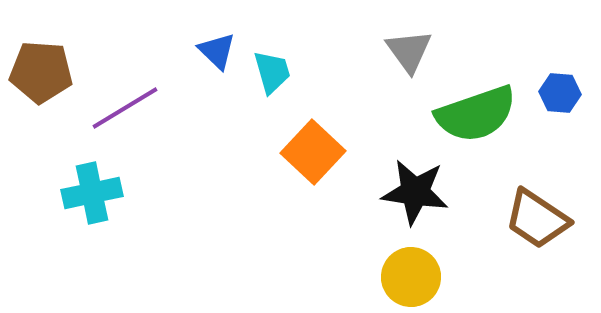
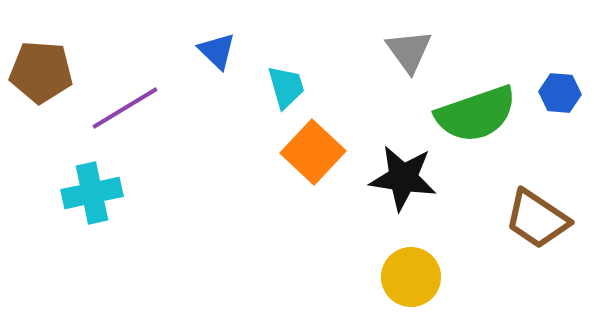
cyan trapezoid: moved 14 px right, 15 px down
black star: moved 12 px left, 14 px up
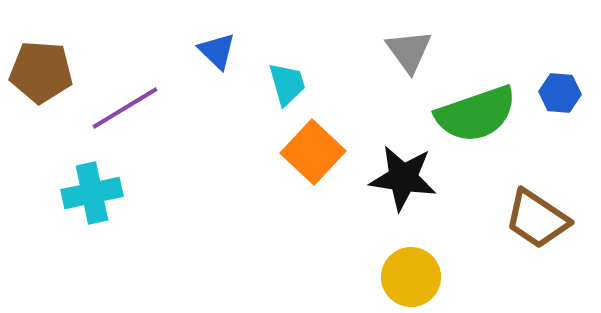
cyan trapezoid: moved 1 px right, 3 px up
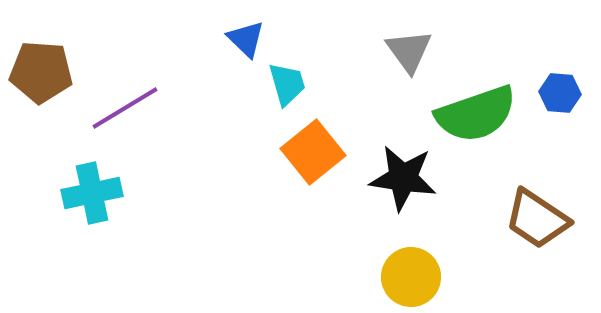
blue triangle: moved 29 px right, 12 px up
orange square: rotated 8 degrees clockwise
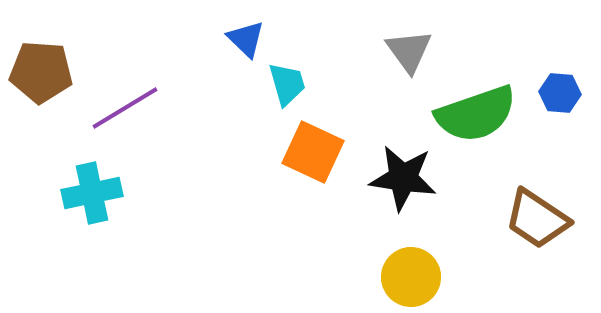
orange square: rotated 26 degrees counterclockwise
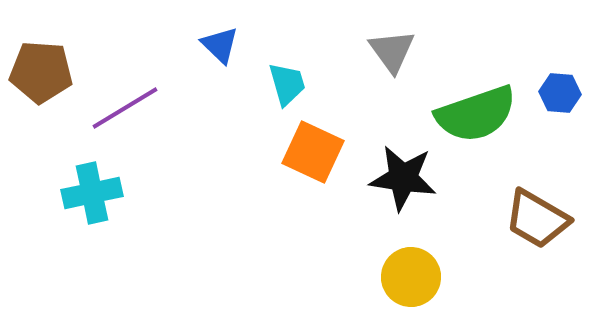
blue triangle: moved 26 px left, 6 px down
gray triangle: moved 17 px left
brown trapezoid: rotated 4 degrees counterclockwise
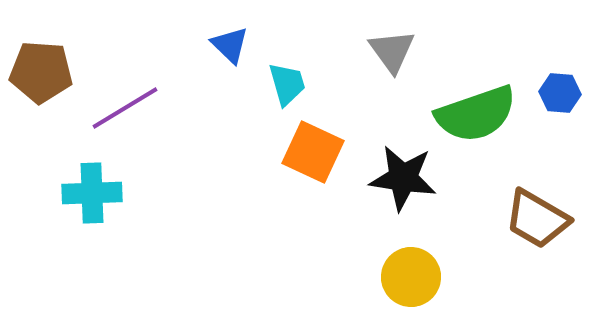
blue triangle: moved 10 px right
cyan cross: rotated 10 degrees clockwise
